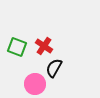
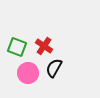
pink circle: moved 7 px left, 11 px up
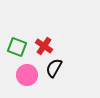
pink circle: moved 1 px left, 2 px down
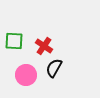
green square: moved 3 px left, 6 px up; rotated 18 degrees counterclockwise
pink circle: moved 1 px left
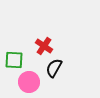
green square: moved 19 px down
pink circle: moved 3 px right, 7 px down
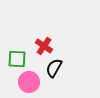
green square: moved 3 px right, 1 px up
